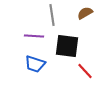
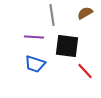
purple line: moved 1 px down
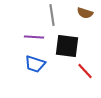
brown semicircle: rotated 133 degrees counterclockwise
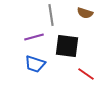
gray line: moved 1 px left
purple line: rotated 18 degrees counterclockwise
red line: moved 1 px right, 3 px down; rotated 12 degrees counterclockwise
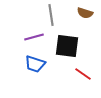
red line: moved 3 px left
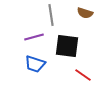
red line: moved 1 px down
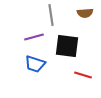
brown semicircle: rotated 21 degrees counterclockwise
red line: rotated 18 degrees counterclockwise
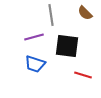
brown semicircle: rotated 49 degrees clockwise
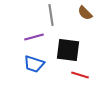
black square: moved 1 px right, 4 px down
blue trapezoid: moved 1 px left
red line: moved 3 px left
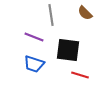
purple line: rotated 36 degrees clockwise
